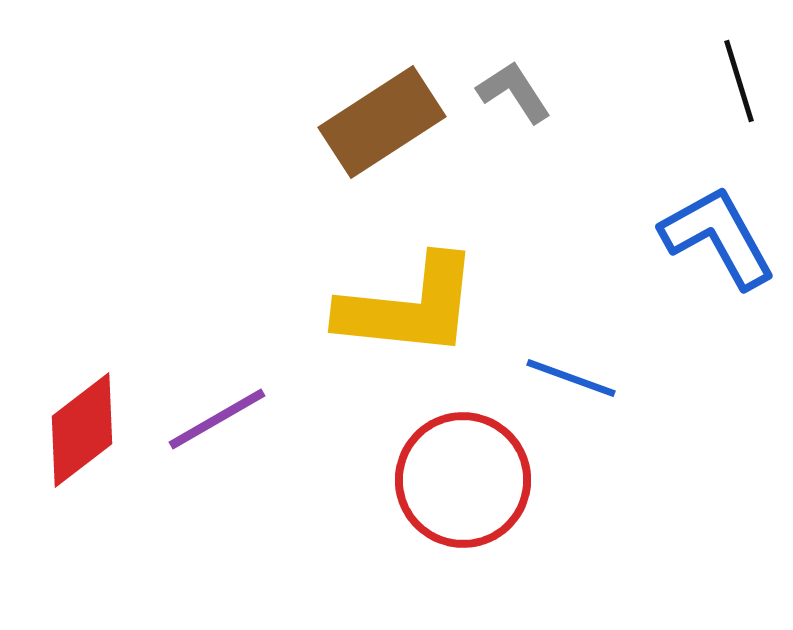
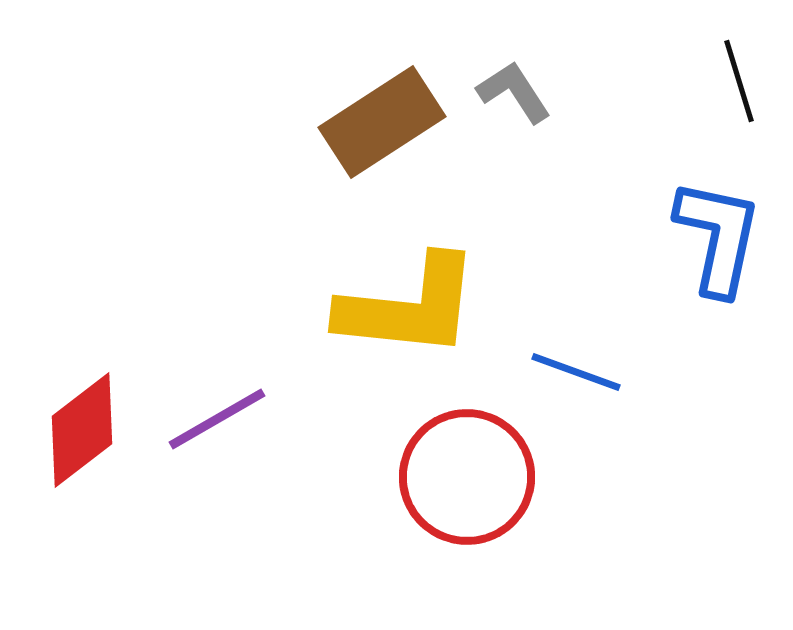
blue L-shape: rotated 41 degrees clockwise
blue line: moved 5 px right, 6 px up
red circle: moved 4 px right, 3 px up
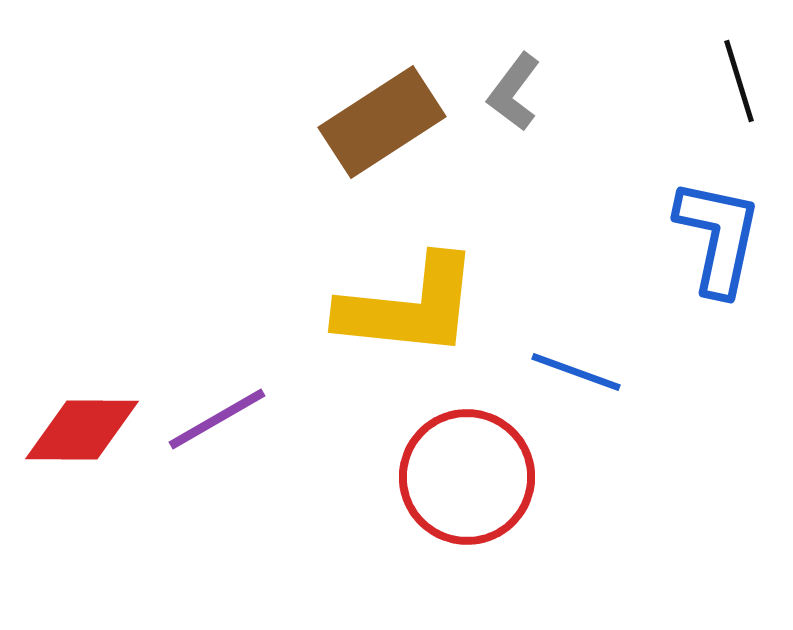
gray L-shape: rotated 110 degrees counterclockwise
red diamond: rotated 38 degrees clockwise
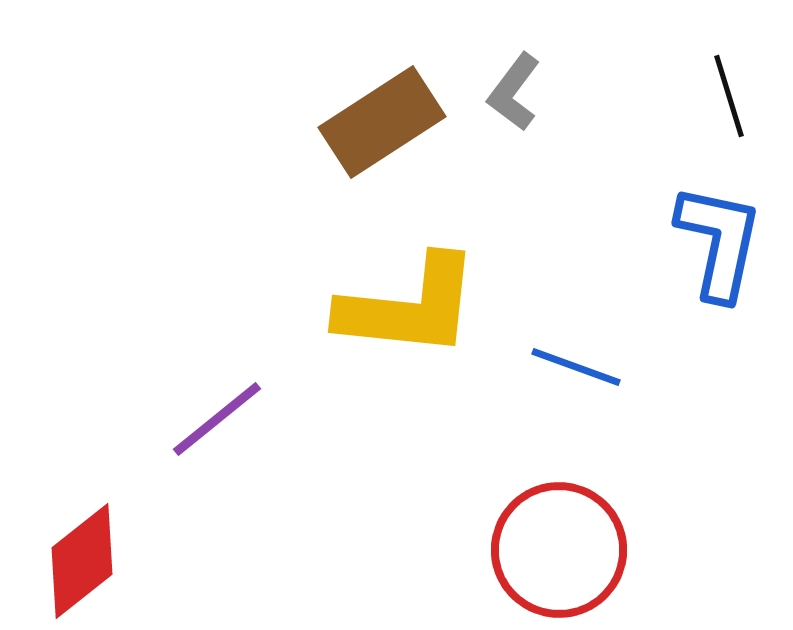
black line: moved 10 px left, 15 px down
blue L-shape: moved 1 px right, 5 px down
blue line: moved 5 px up
purple line: rotated 9 degrees counterclockwise
red diamond: moved 131 px down; rotated 39 degrees counterclockwise
red circle: moved 92 px right, 73 px down
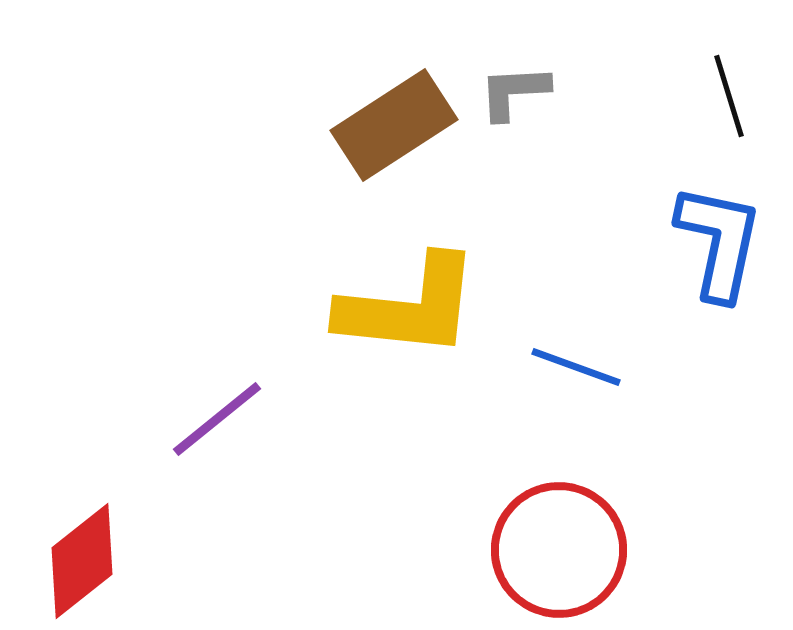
gray L-shape: rotated 50 degrees clockwise
brown rectangle: moved 12 px right, 3 px down
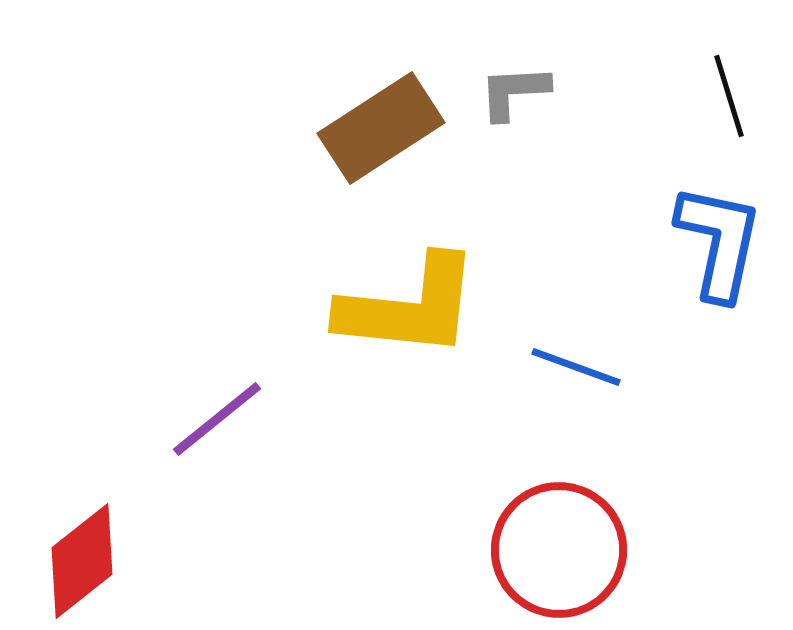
brown rectangle: moved 13 px left, 3 px down
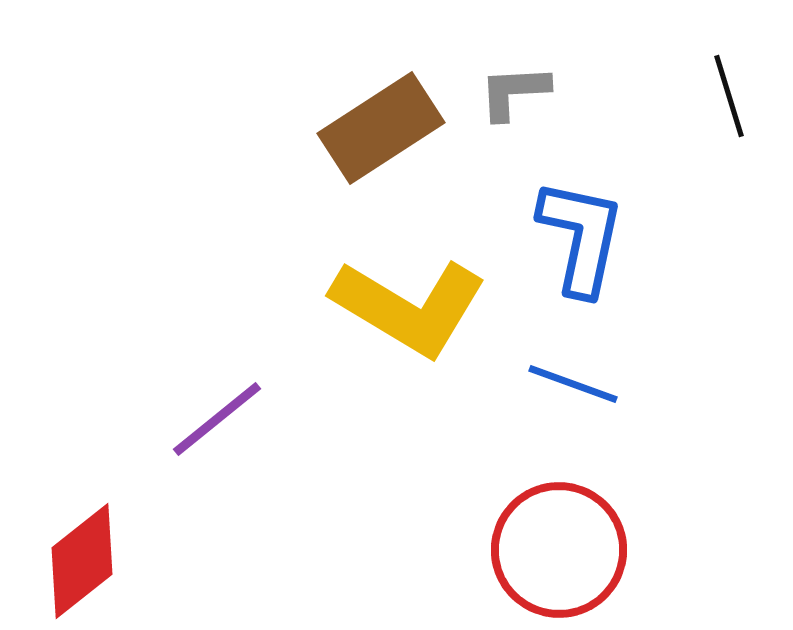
blue L-shape: moved 138 px left, 5 px up
yellow L-shape: rotated 25 degrees clockwise
blue line: moved 3 px left, 17 px down
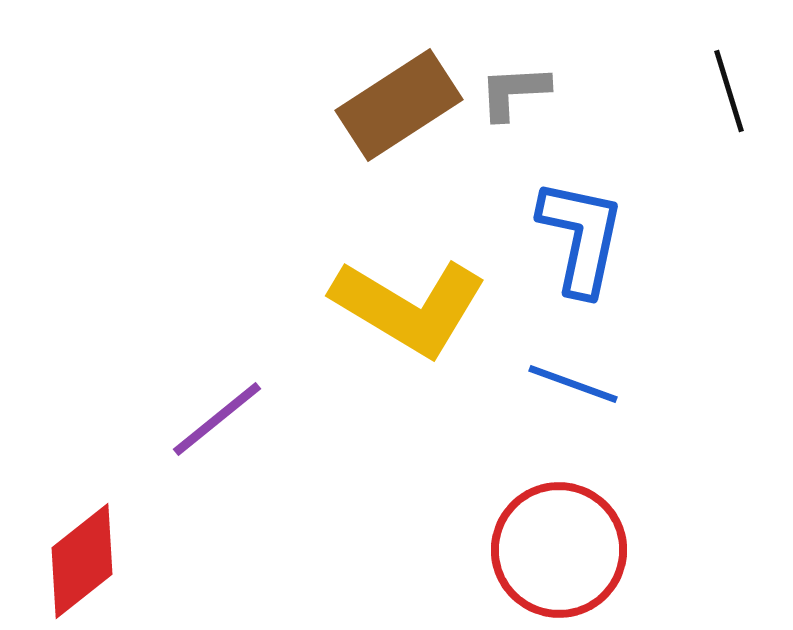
black line: moved 5 px up
brown rectangle: moved 18 px right, 23 px up
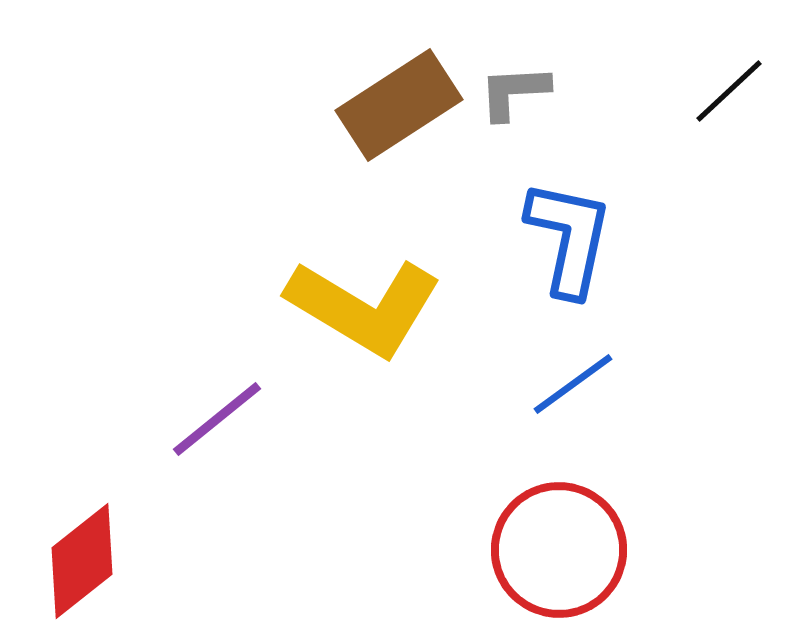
black line: rotated 64 degrees clockwise
blue L-shape: moved 12 px left, 1 px down
yellow L-shape: moved 45 px left
blue line: rotated 56 degrees counterclockwise
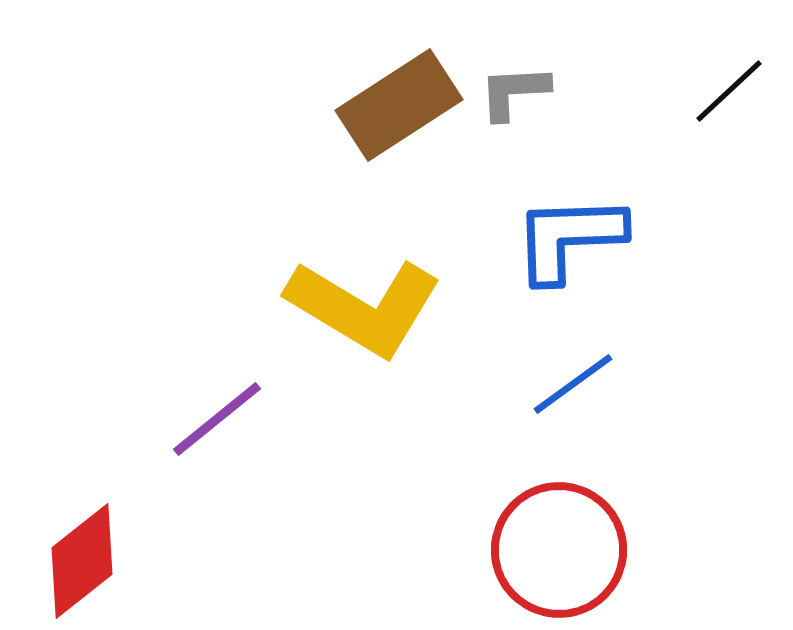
blue L-shape: rotated 104 degrees counterclockwise
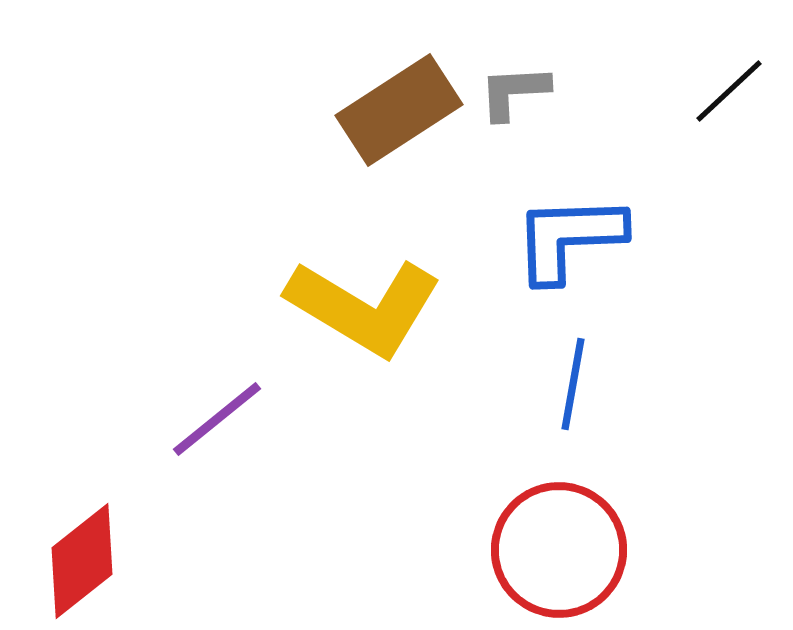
brown rectangle: moved 5 px down
blue line: rotated 44 degrees counterclockwise
